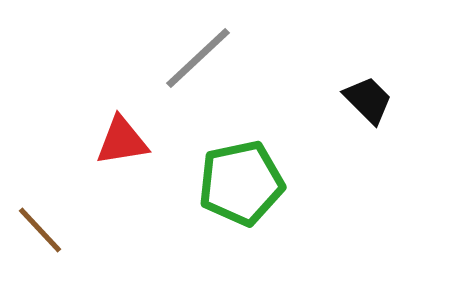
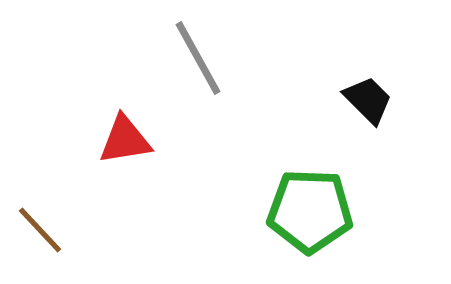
gray line: rotated 76 degrees counterclockwise
red triangle: moved 3 px right, 1 px up
green pentagon: moved 69 px right, 28 px down; rotated 14 degrees clockwise
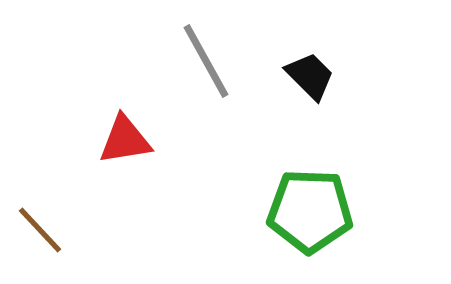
gray line: moved 8 px right, 3 px down
black trapezoid: moved 58 px left, 24 px up
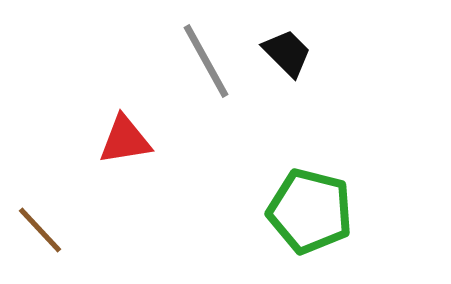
black trapezoid: moved 23 px left, 23 px up
green pentagon: rotated 12 degrees clockwise
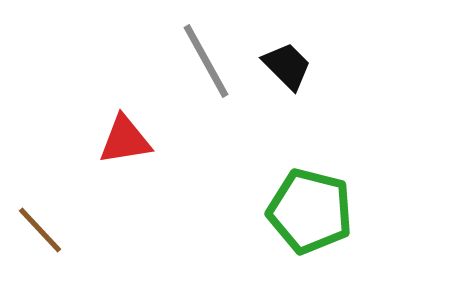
black trapezoid: moved 13 px down
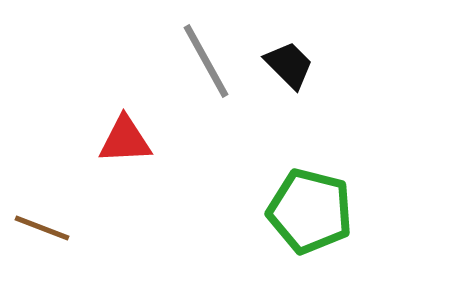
black trapezoid: moved 2 px right, 1 px up
red triangle: rotated 6 degrees clockwise
brown line: moved 2 px right, 2 px up; rotated 26 degrees counterclockwise
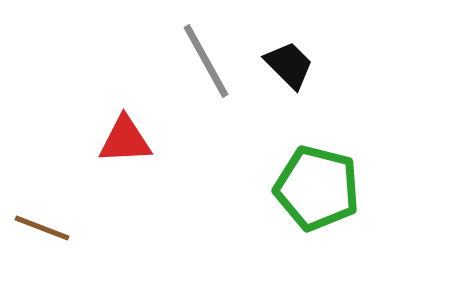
green pentagon: moved 7 px right, 23 px up
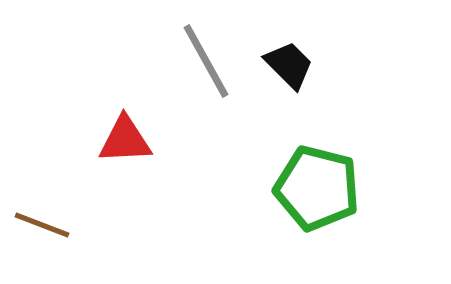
brown line: moved 3 px up
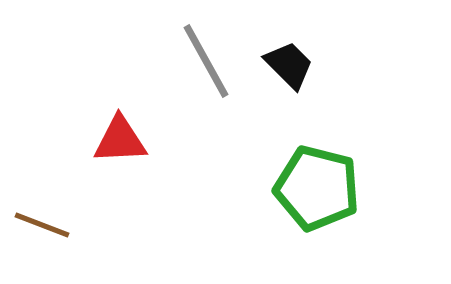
red triangle: moved 5 px left
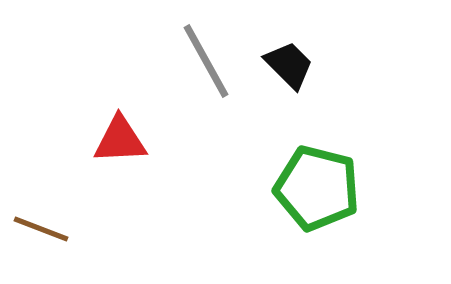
brown line: moved 1 px left, 4 px down
